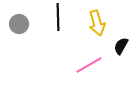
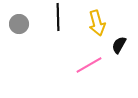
black semicircle: moved 2 px left, 1 px up
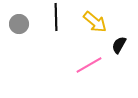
black line: moved 2 px left
yellow arrow: moved 2 px left, 1 px up; rotated 35 degrees counterclockwise
